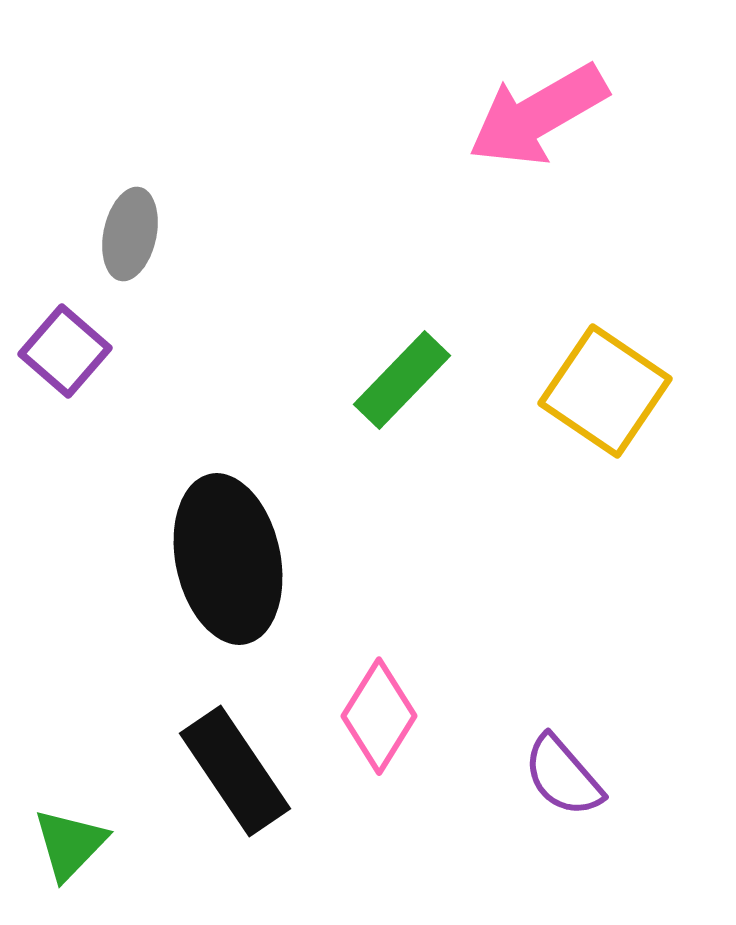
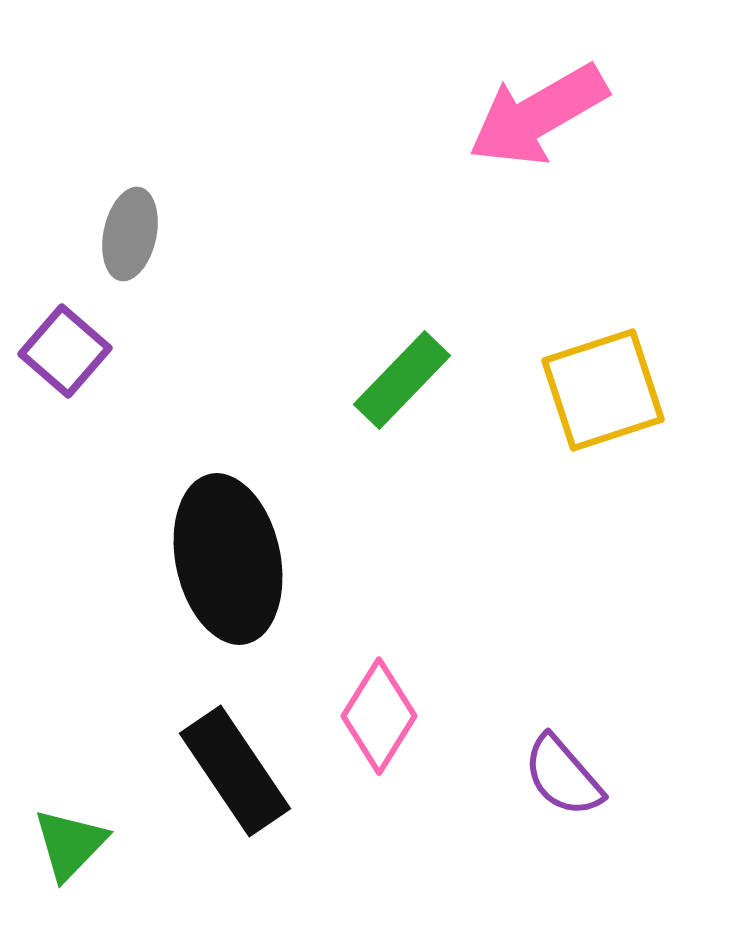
yellow square: moved 2 px left, 1 px up; rotated 38 degrees clockwise
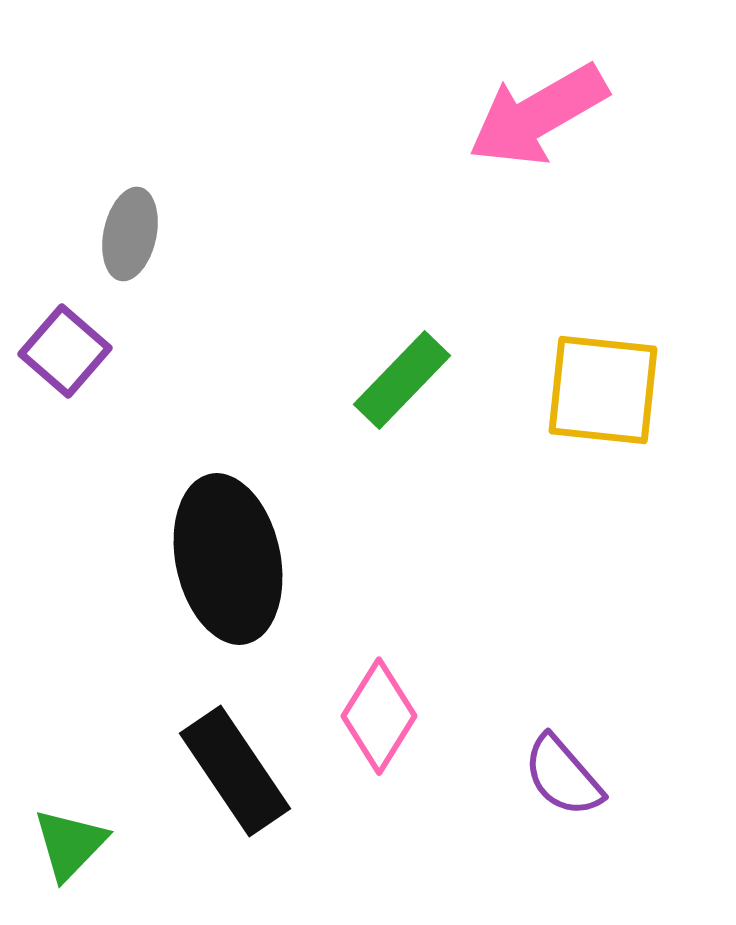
yellow square: rotated 24 degrees clockwise
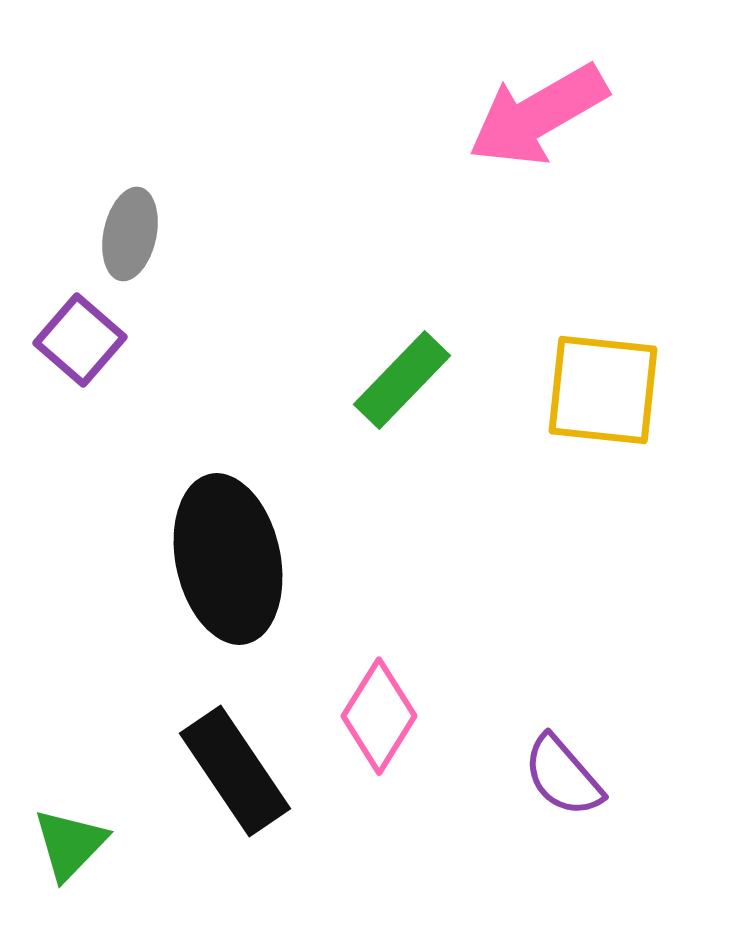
purple square: moved 15 px right, 11 px up
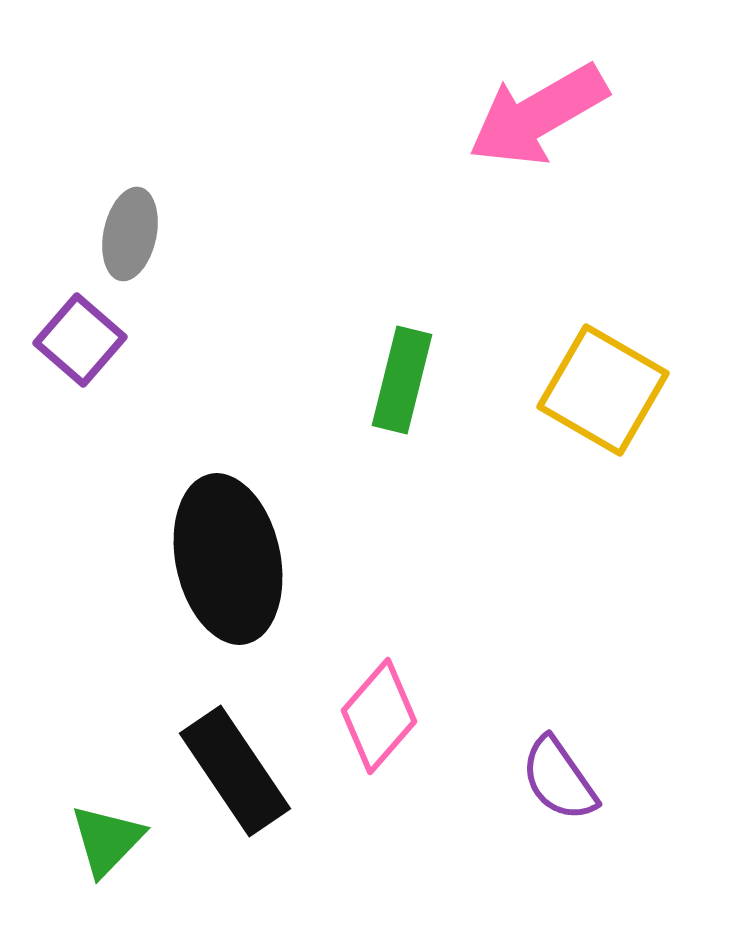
green rectangle: rotated 30 degrees counterclockwise
yellow square: rotated 24 degrees clockwise
pink diamond: rotated 9 degrees clockwise
purple semicircle: moved 4 px left, 3 px down; rotated 6 degrees clockwise
green triangle: moved 37 px right, 4 px up
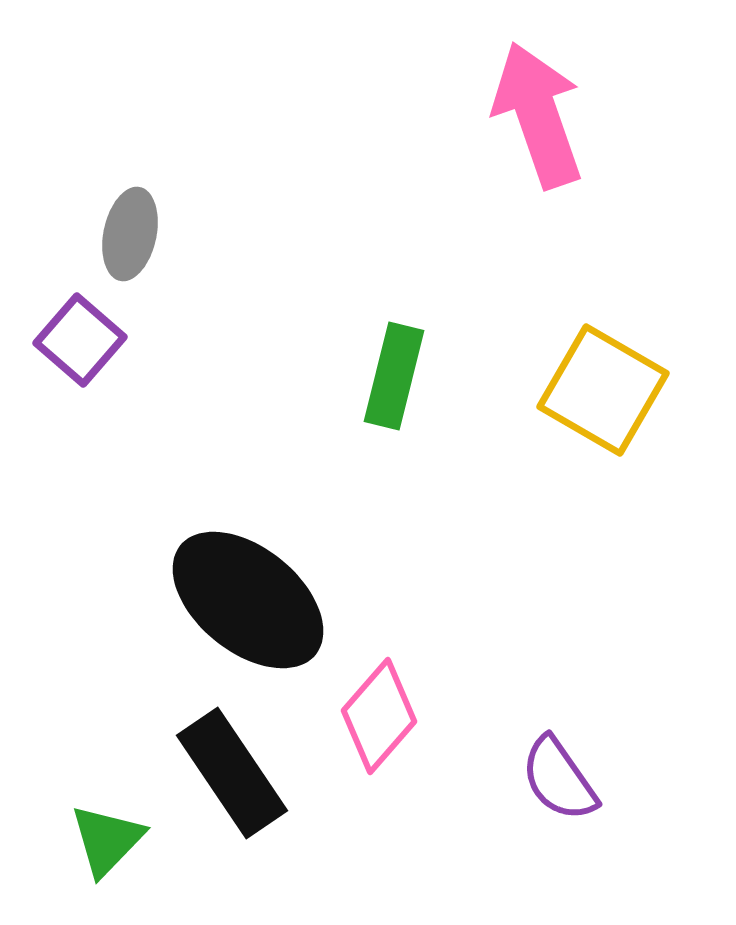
pink arrow: rotated 101 degrees clockwise
green rectangle: moved 8 px left, 4 px up
black ellipse: moved 20 px right, 41 px down; rotated 39 degrees counterclockwise
black rectangle: moved 3 px left, 2 px down
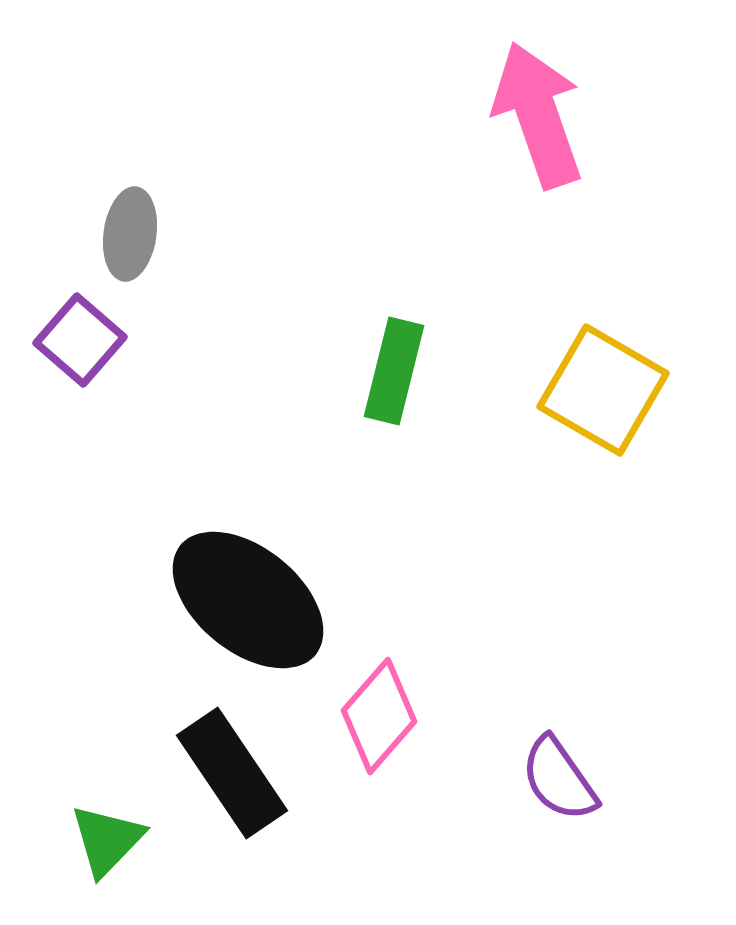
gray ellipse: rotated 4 degrees counterclockwise
green rectangle: moved 5 px up
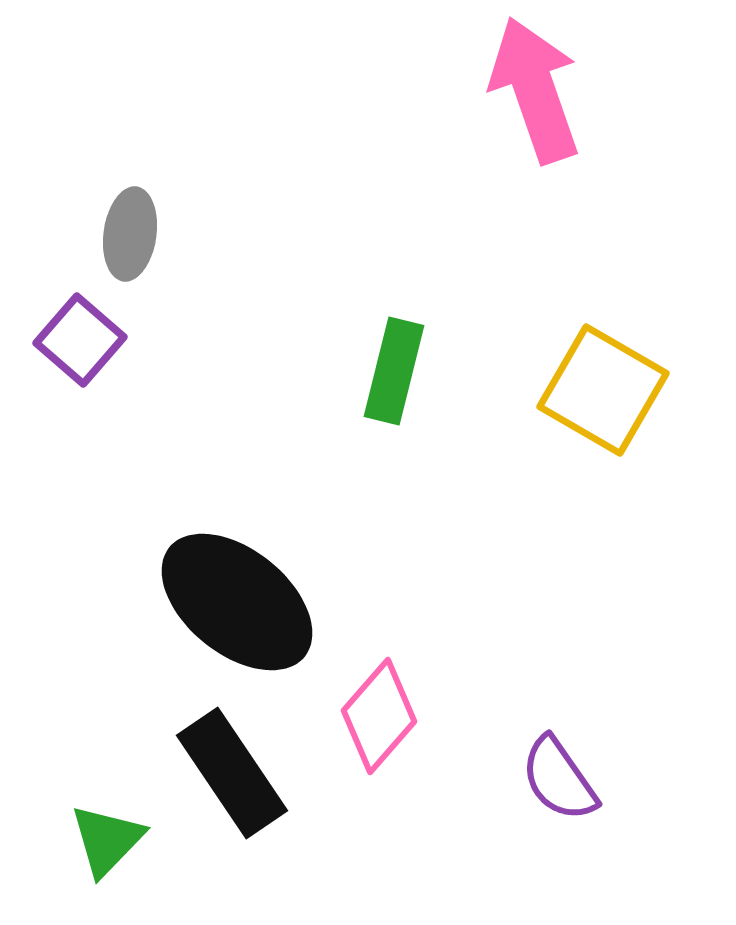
pink arrow: moved 3 px left, 25 px up
black ellipse: moved 11 px left, 2 px down
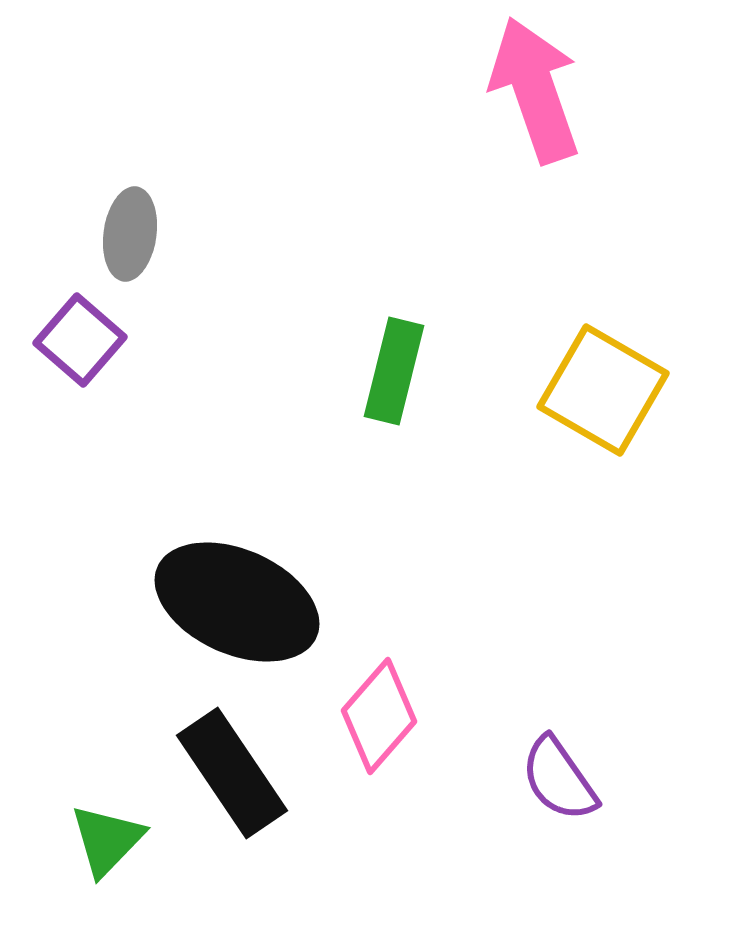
black ellipse: rotated 15 degrees counterclockwise
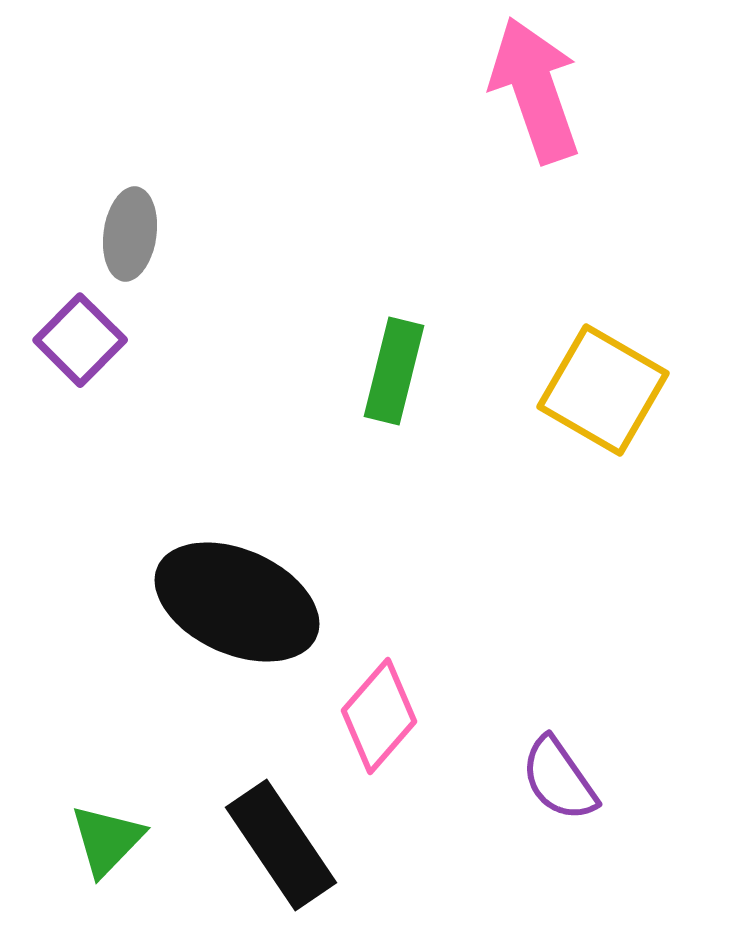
purple square: rotated 4 degrees clockwise
black rectangle: moved 49 px right, 72 px down
